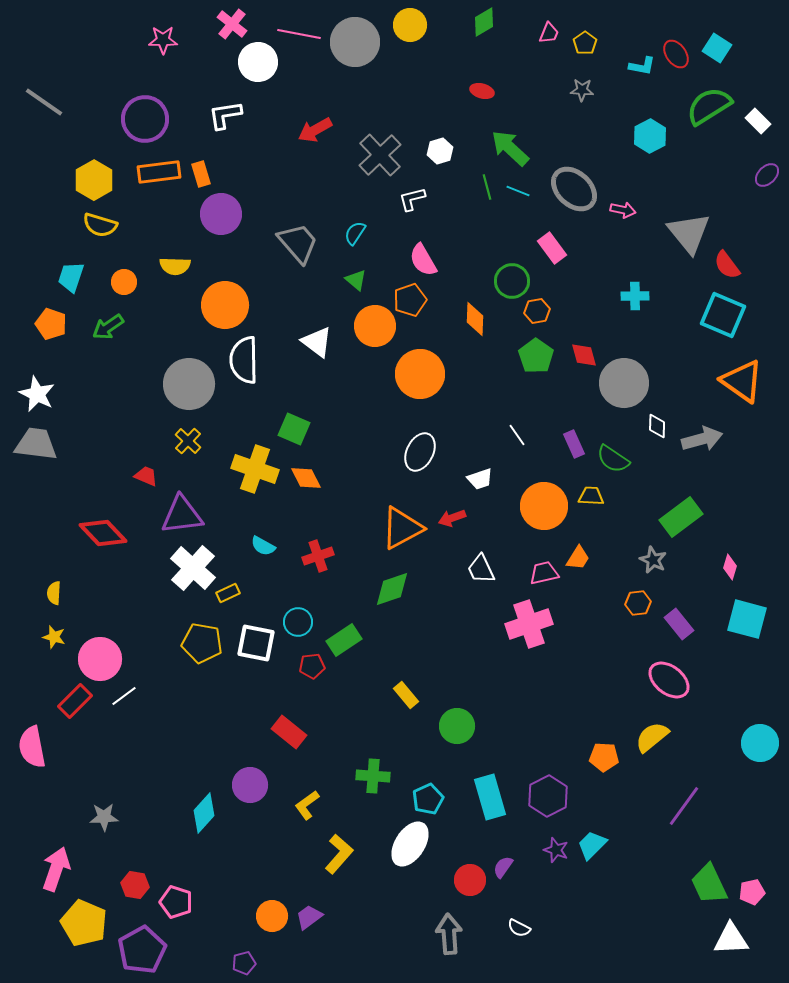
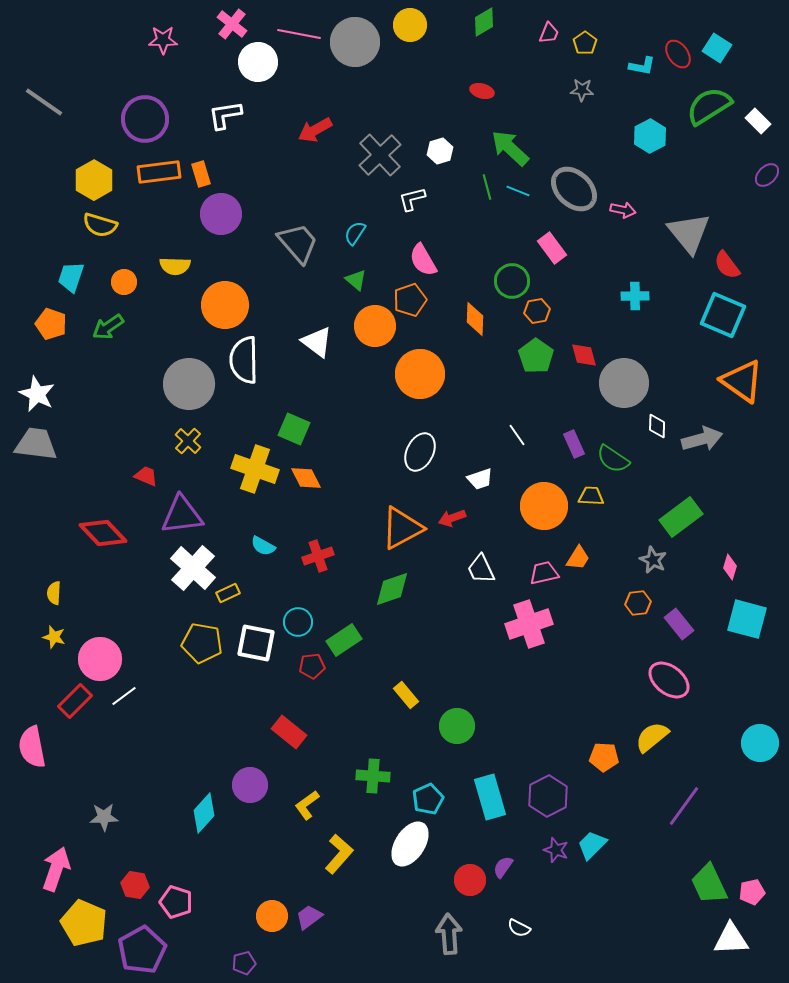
red ellipse at (676, 54): moved 2 px right
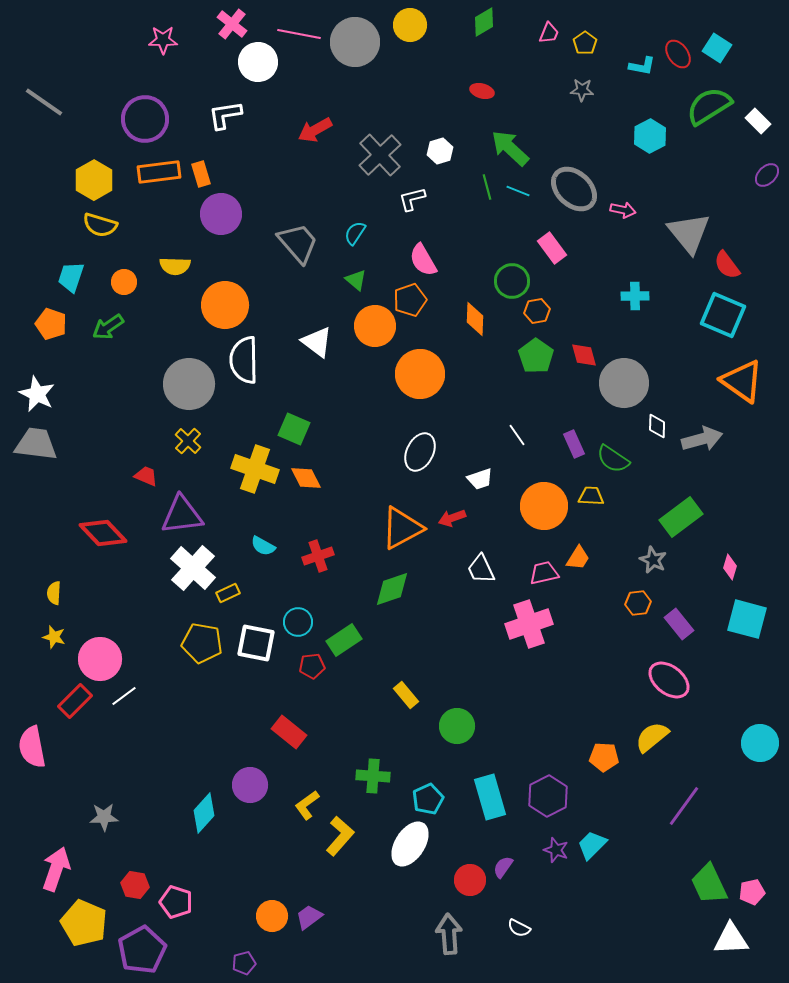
yellow L-shape at (339, 854): moved 1 px right, 18 px up
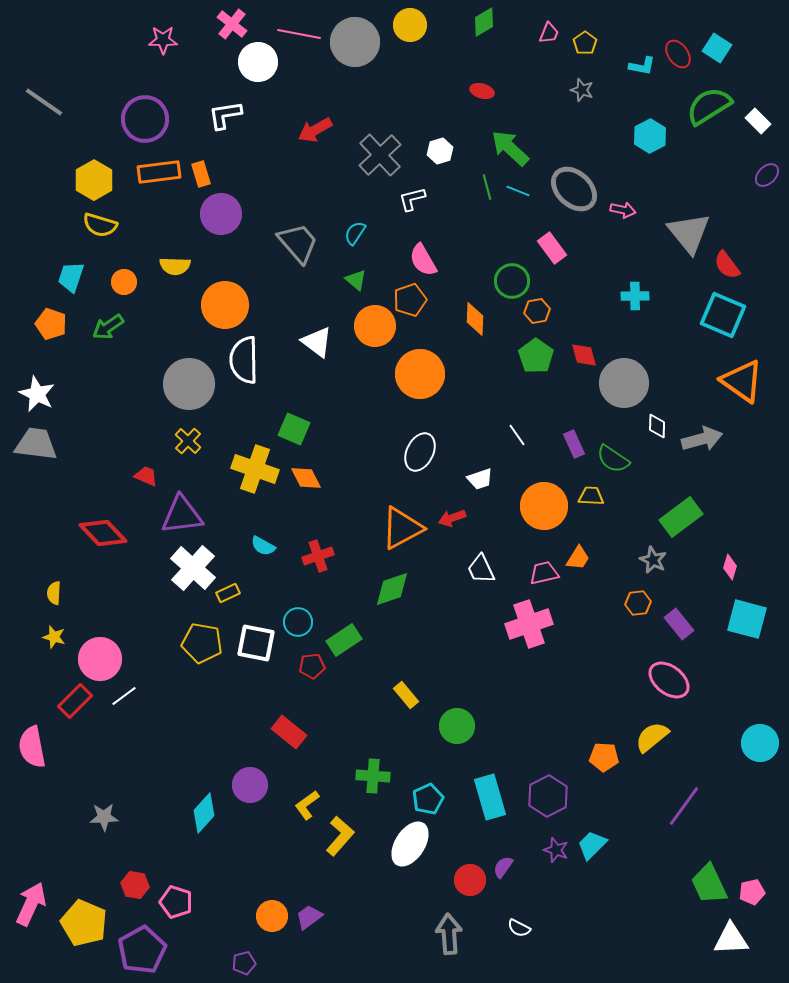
gray star at (582, 90): rotated 15 degrees clockwise
pink arrow at (56, 869): moved 25 px left, 35 px down; rotated 6 degrees clockwise
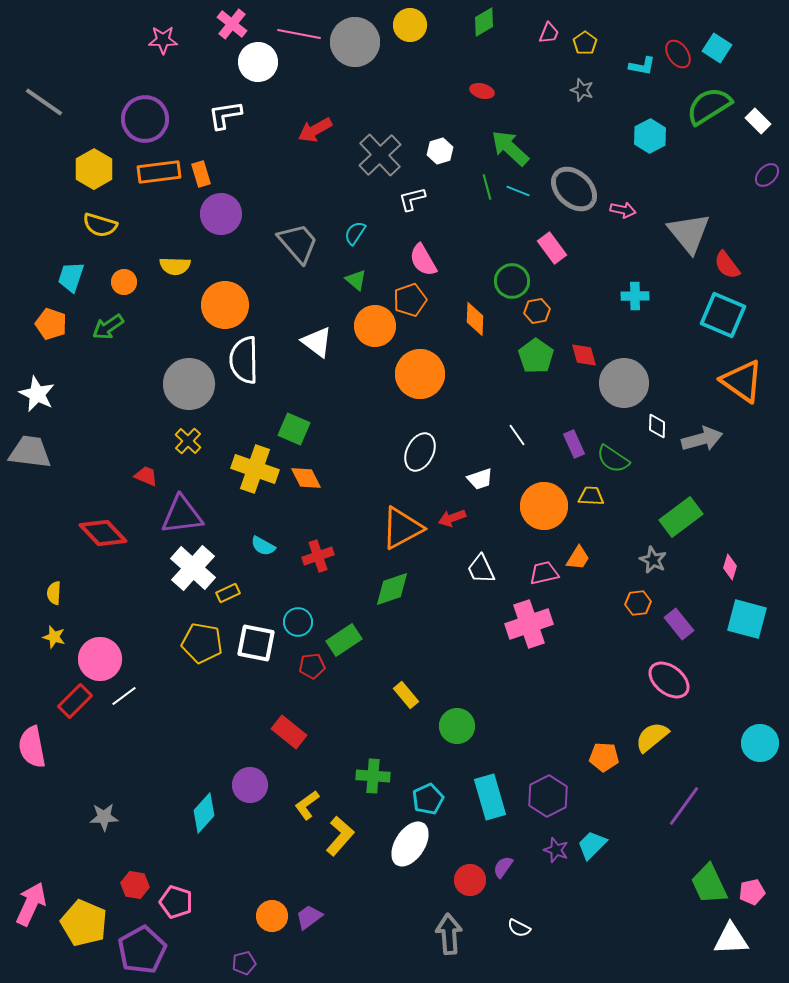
yellow hexagon at (94, 180): moved 11 px up
gray trapezoid at (36, 444): moved 6 px left, 8 px down
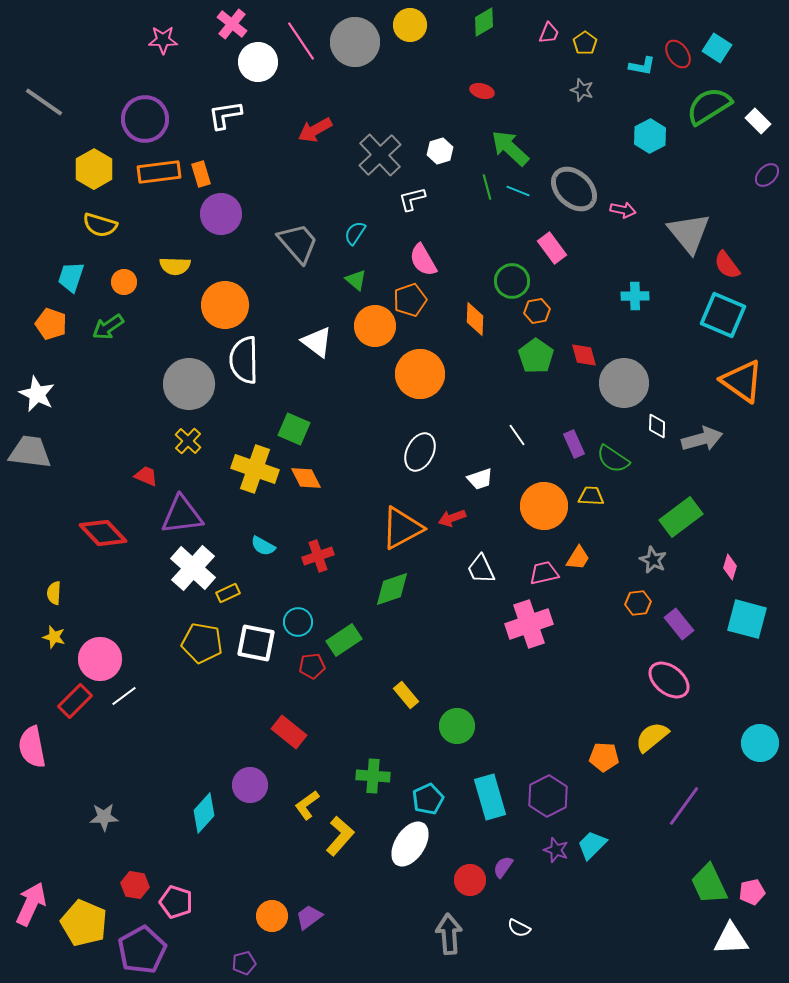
pink line at (299, 34): moved 2 px right, 7 px down; rotated 45 degrees clockwise
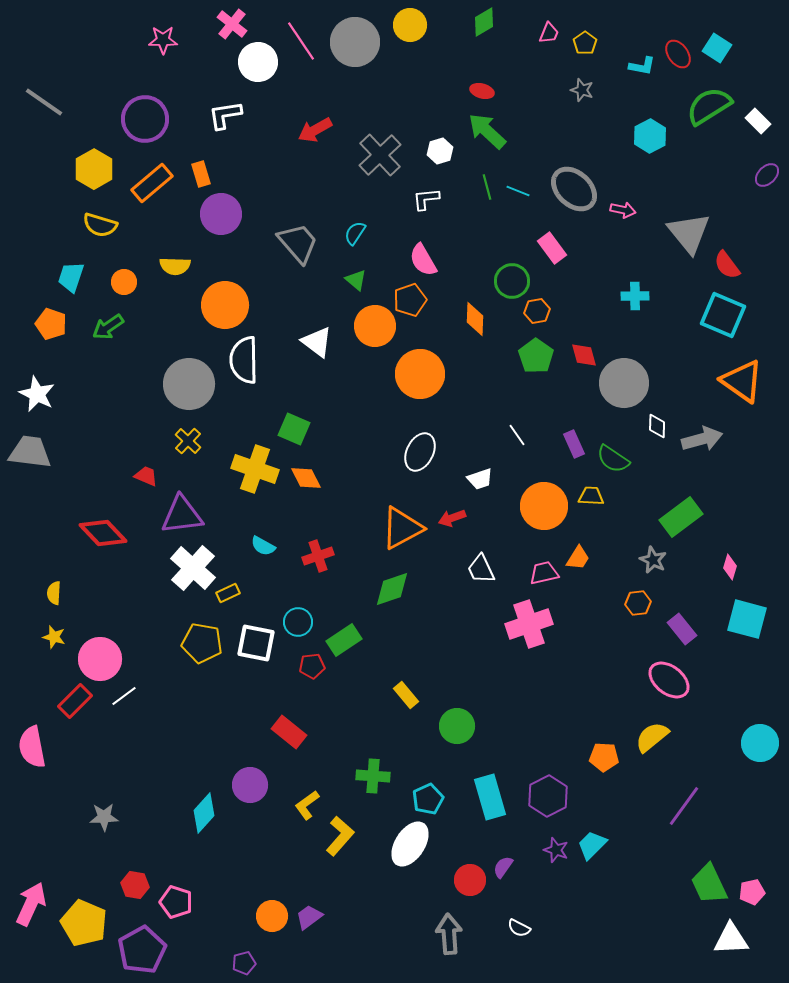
green arrow at (510, 148): moved 23 px left, 17 px up
orange rectangle at (159, 172): moved 7 px left, 11 px down; rotated 33 degrees counterclockwise
white L-shape at (412, 199): moved 14 px right; rotated 8 degrees clockwise
purple rectangle at (679, 624): moved 3 px right, 5 px down
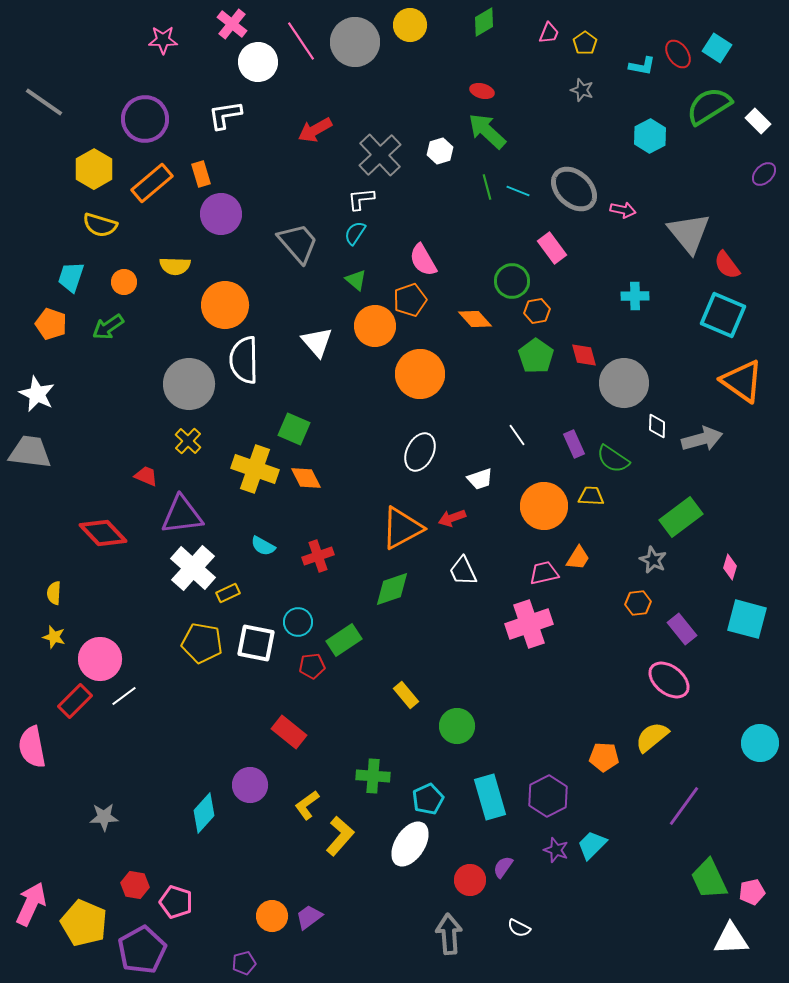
purple ellipse at (767, 175): moved 3 px left, 1 px up
white L-shape at (426, 199): moved 65 px left
orange diamond at (475, 319): rotated 44 degrees counterclockwise
white triangle at (317, 342): rotated 12 degrees clockwise
white trapezoid at (481, 569): moved 18 px left, 2 px down
green trapezoid at (709, 884): moved 5 px up
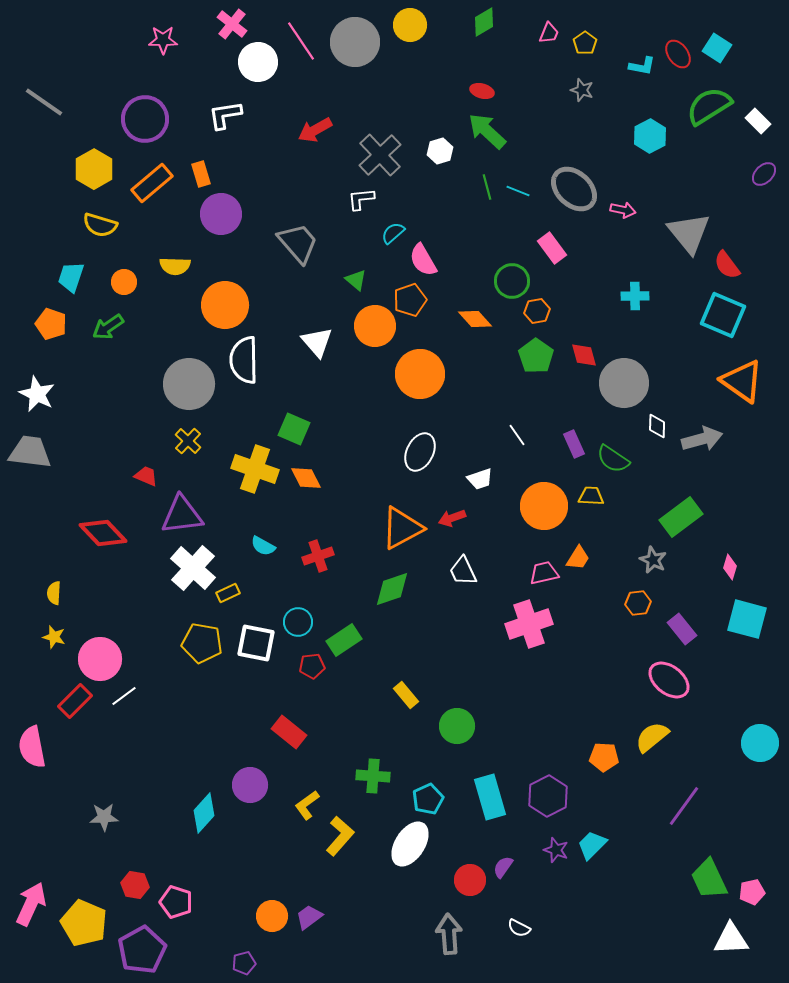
cyan semicircle at (355, 233): moved 38 px right; rotated 15 degrees clockwise
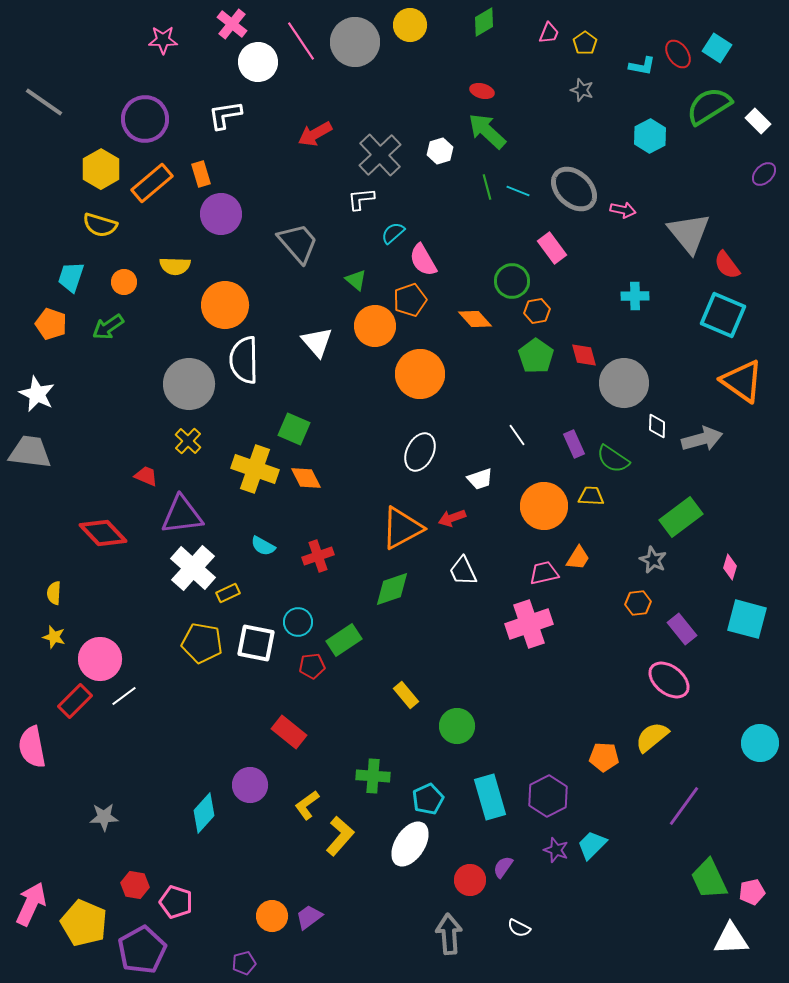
red arrow at (315, 130): moved 4 px down
yellow hexagon at (94, 169): moved 7 px right
